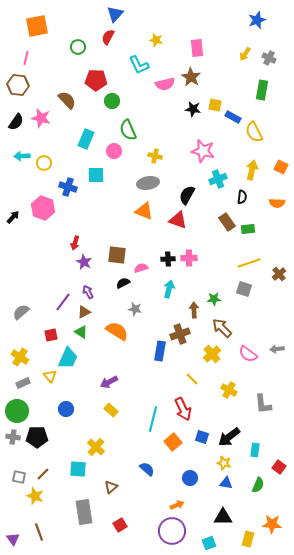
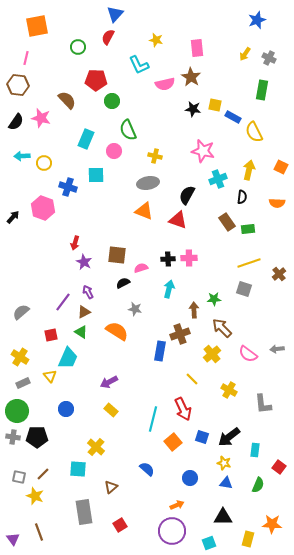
yellow arrow at (252, 170): moved 3 px left
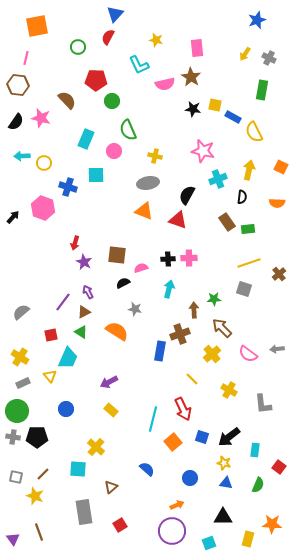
gray square at (19, 477): moved 3 px left
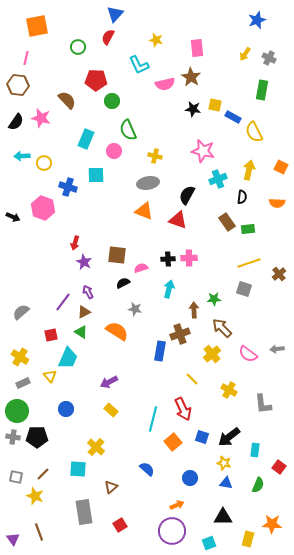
black arrow at (13, 217): rotated 72 degrees clockwise
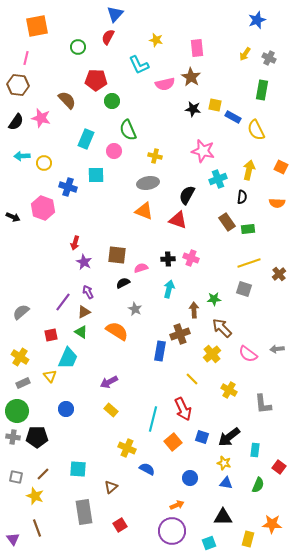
yellow semicircle at (254, 132): moved 2 px right, 2 px up
pink cross at (189, 258): moved 2 px right; rotated 21 degrees clockwise
gray star at (135, 309): rotated 16 degrees clockwise
yellow cross at (96, 447): moved 31 px right, 1 px down; rotated 18 degrees counterclockwise
blue semicircle at (147, 469): rotated 14 degrees counterclockwise
brown line at (39, 532): moved 2 px left, 4 px up
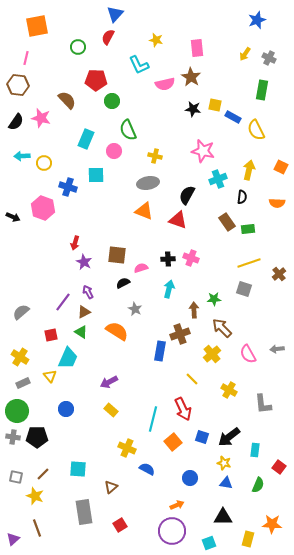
pink semicircle at (248, 354): rotated 24 degrees clockwise
purple triangle at (13, 539): rotated 24 degrees clockwise
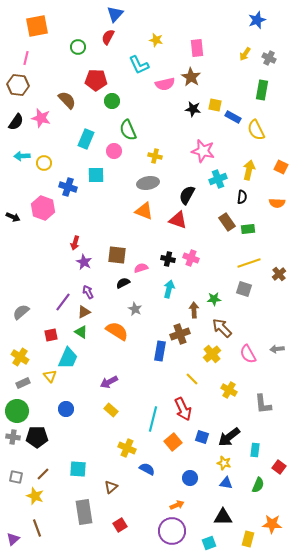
black cross at (168, 259): rotated 16 degrees clockwise
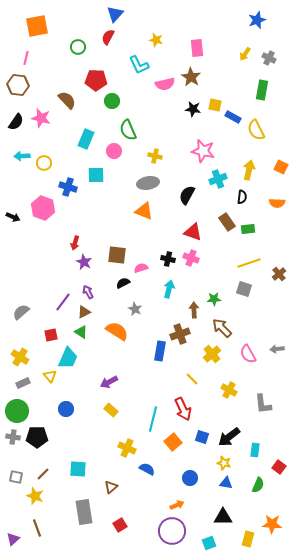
red triangle at (178, 220): moved 15 px right, 12 px down
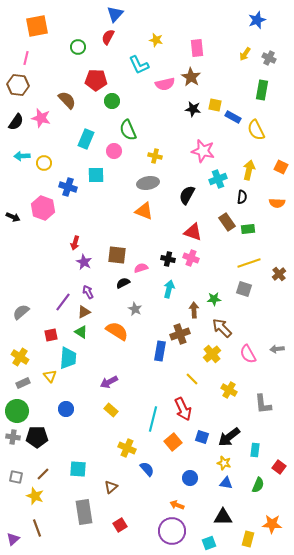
cyan trapezoid at (68, 358): rotated 20 degrees counterclockwise
blue semicircle at (147, 469): rotated 21 degrees clockwise
orange arrow at (177, 505): rotated 136 degrees counterclockwise
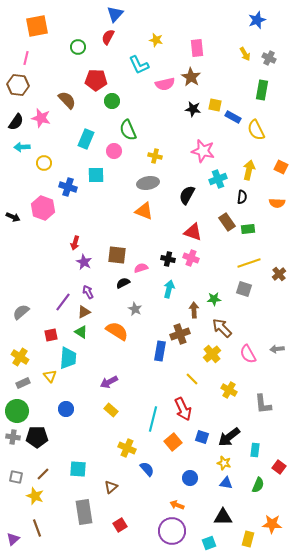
yellow arrow at (245, 54): rotated 64 degrees counterclockwise
cyan arrow at (22, 156): moved 9 px up
